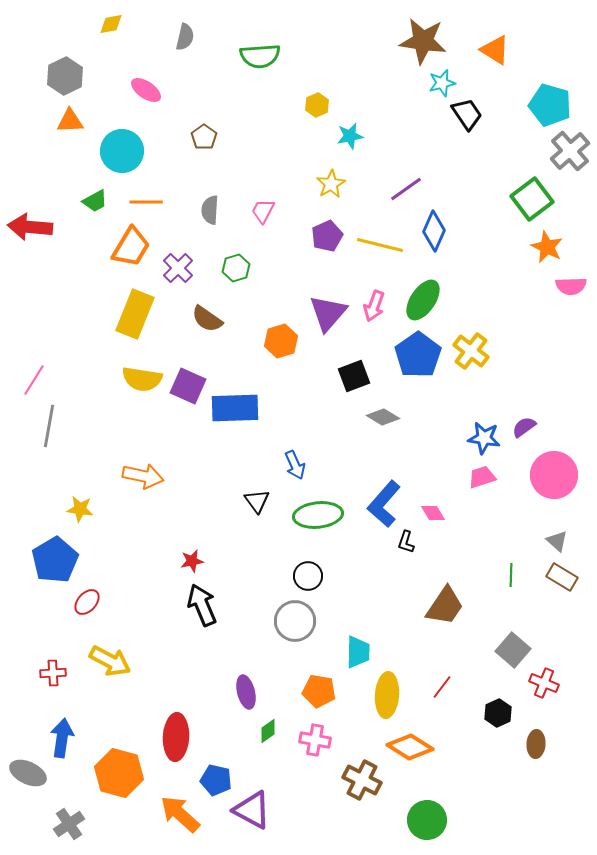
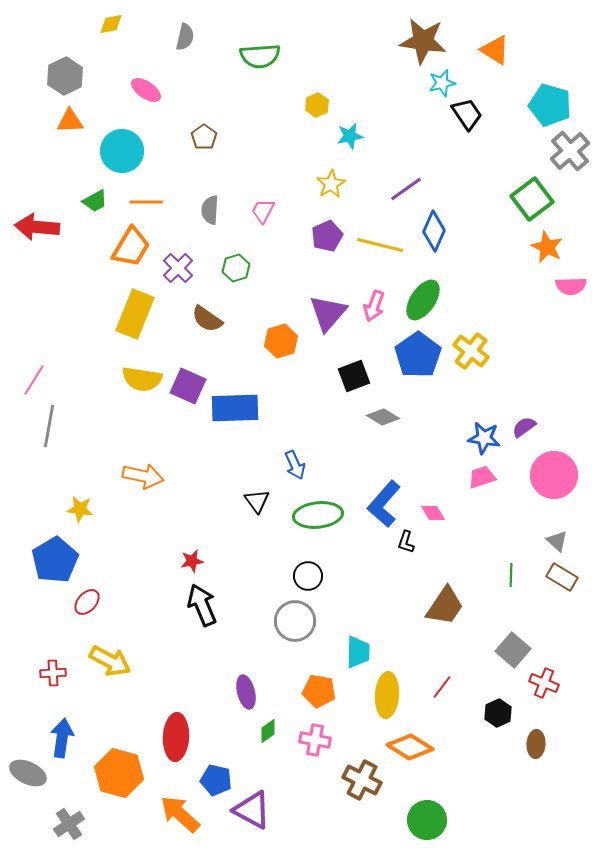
red arrow at (30, 227): moved 7 px right
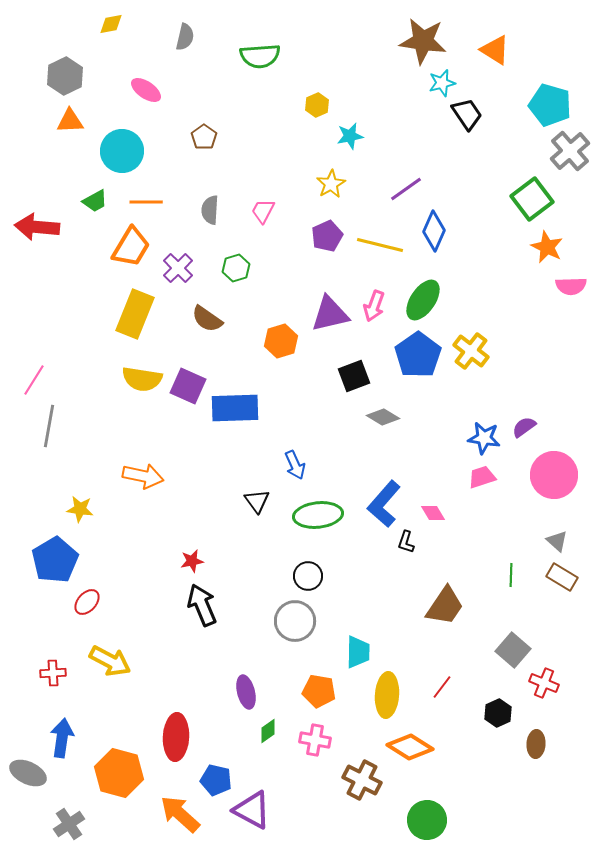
purple triangle at (328, 313): moved 2 px right, 1 px down; rotated 36 degrees clockwise
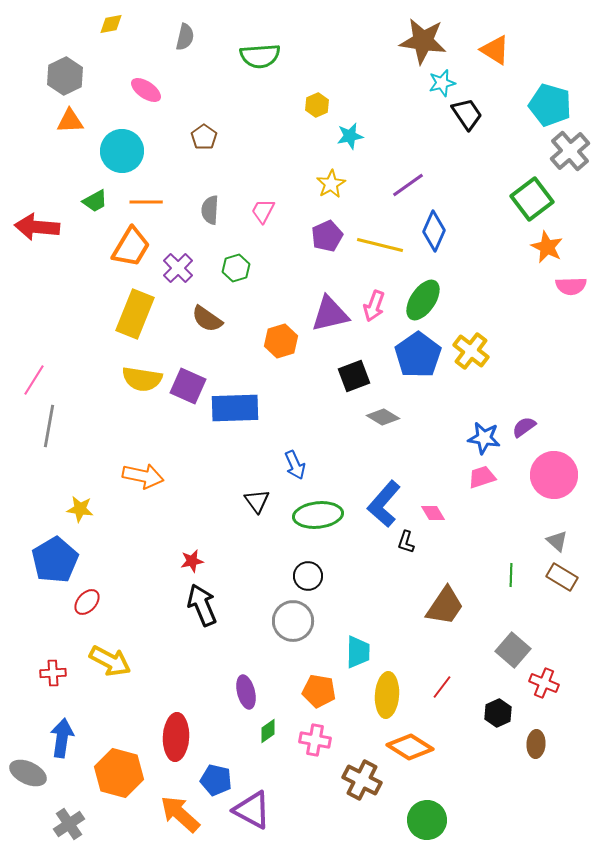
purple line at (406, 189): moved 2 px right, 4 px up
gray circle at (295, 621): moved 2 px left
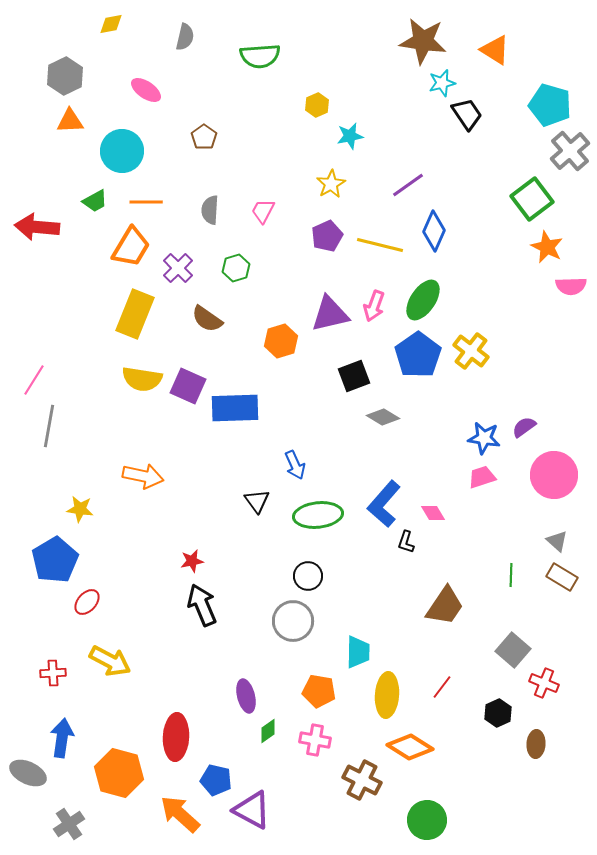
purple ellipse at (246, 692): moved 4 px down
